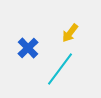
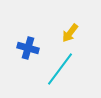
blue cross: rotated 30 degrees counterclockwise
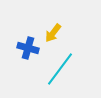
yellow arrow: moved 17 px left
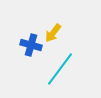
blue cross: moved 3 px right, 3 px up
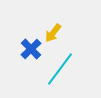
blue cross: moved 4 px down; rotated 30 degrees clockwise
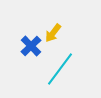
blue cross: moved 3 px up
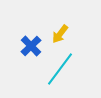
yellow arrow: moved 7 px right, 1 px down
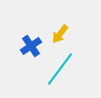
blue cross: rotated 10 degrees clockwise
